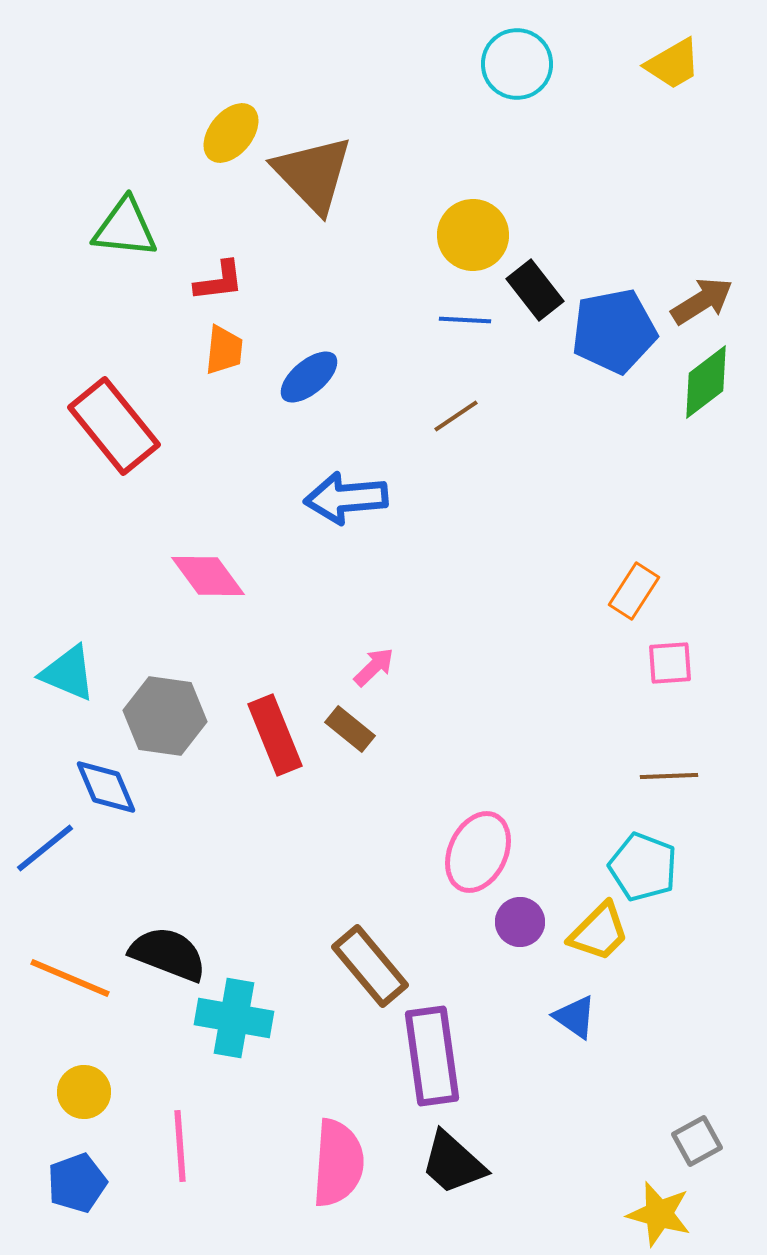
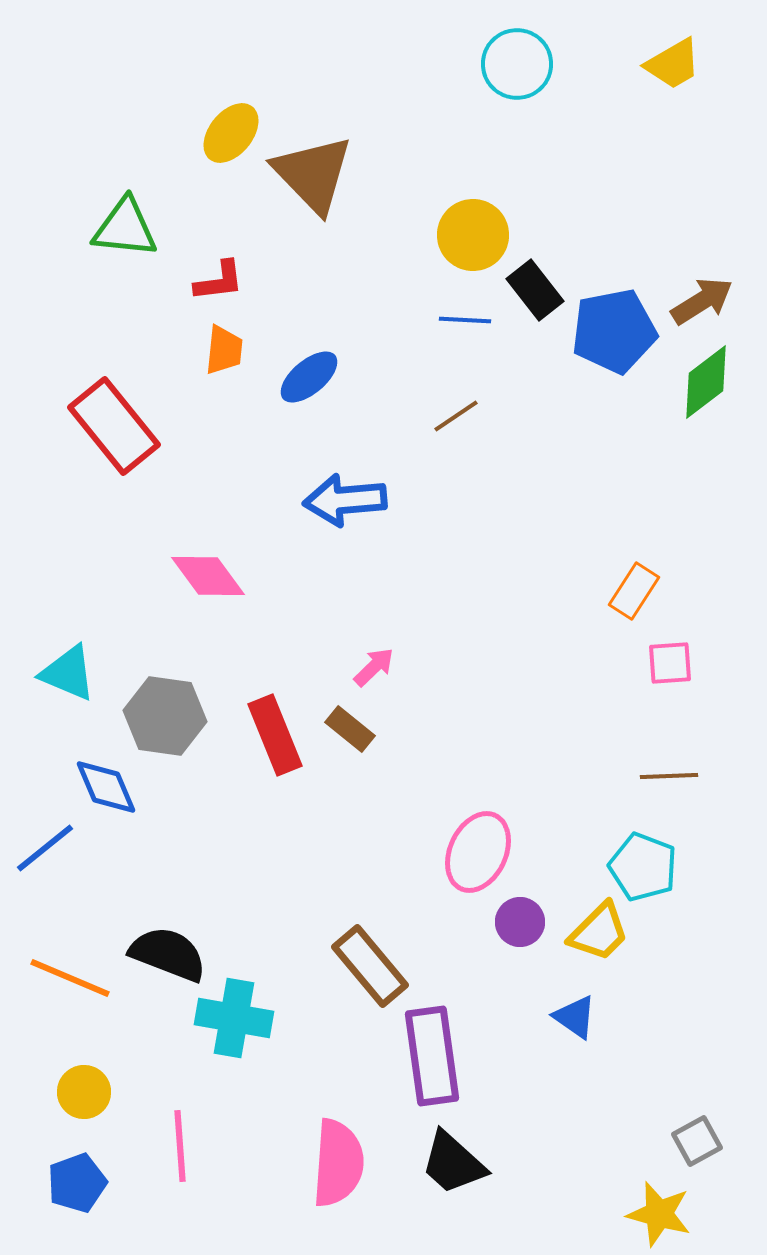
blue arrow at (346, 498): moved 1 px left, 2 px down
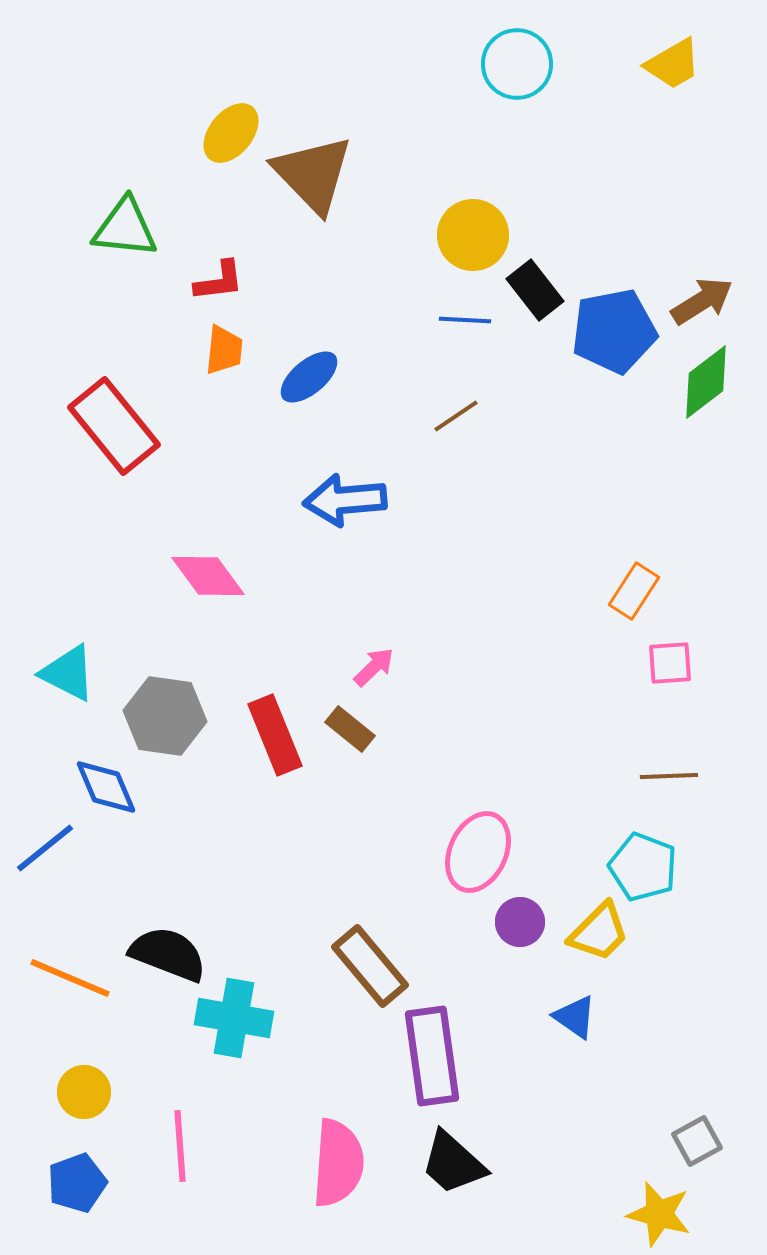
cyan triangle at (68, 673): rotated 4 degrees clockwise
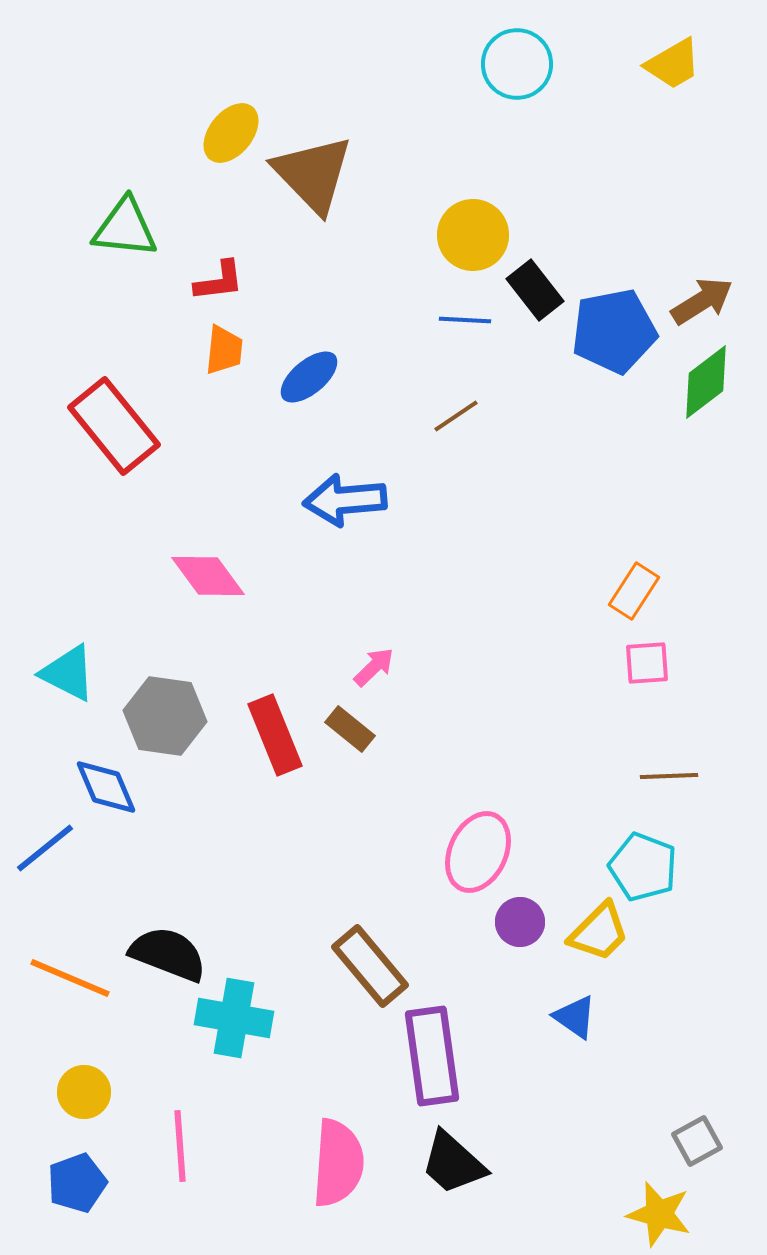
pink square at (670, 663): moved 23 px left
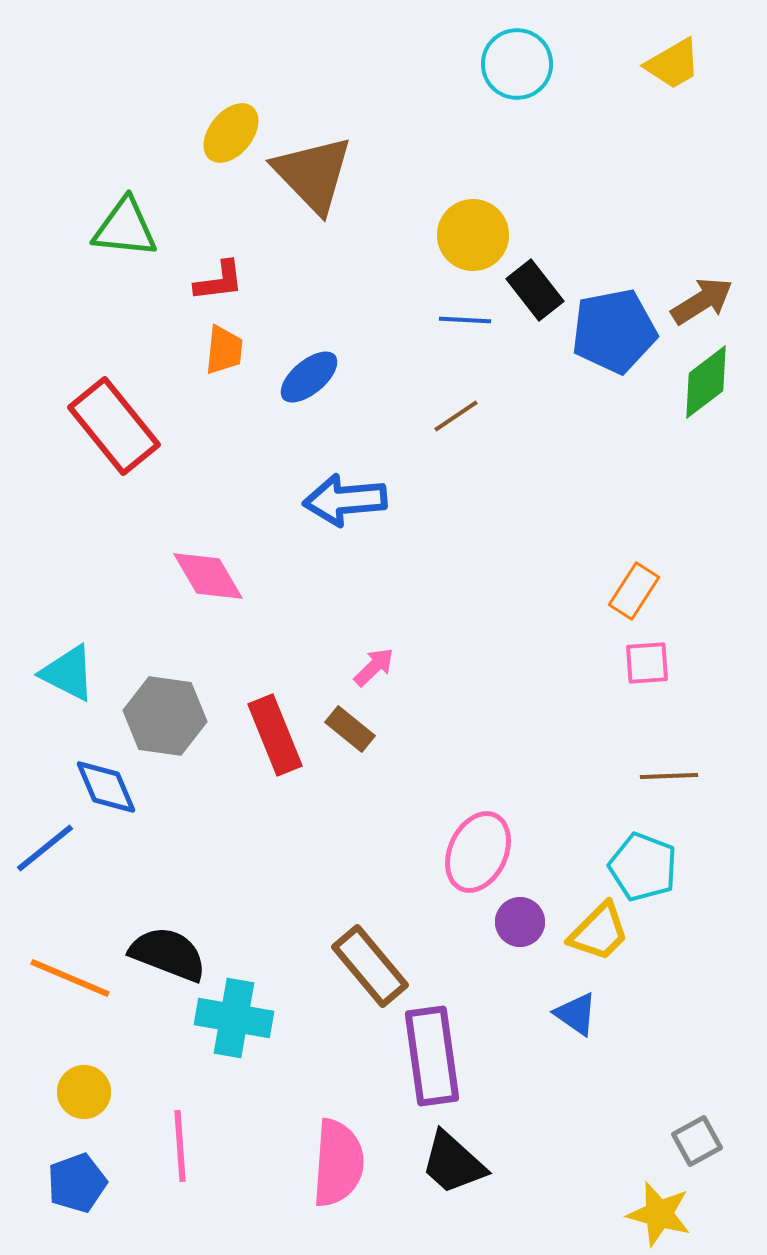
pink diamond at (208, 576): rotated 6 degrees clockwise
blue triangle at (575, 1017): moved 1 px right, 3 px up
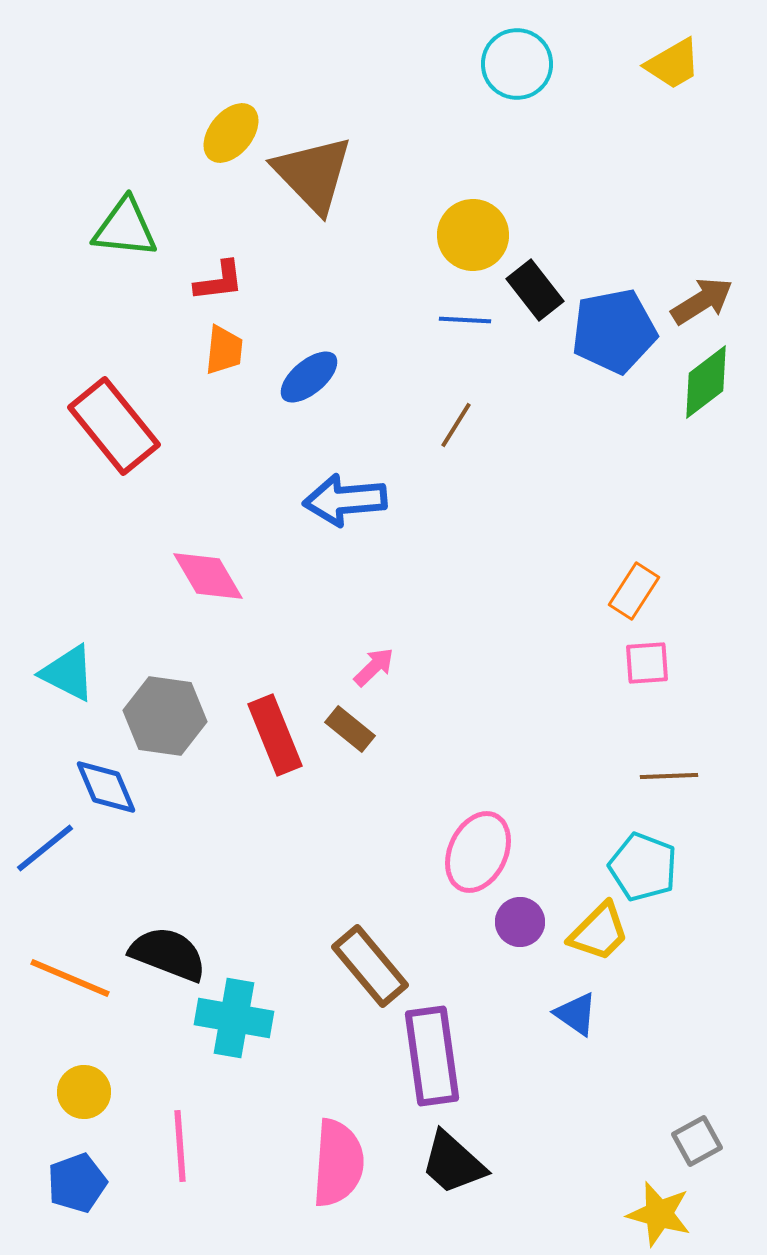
brown line at (456, 416): moved 9 px down; rotated 24 degrees counterclockwise
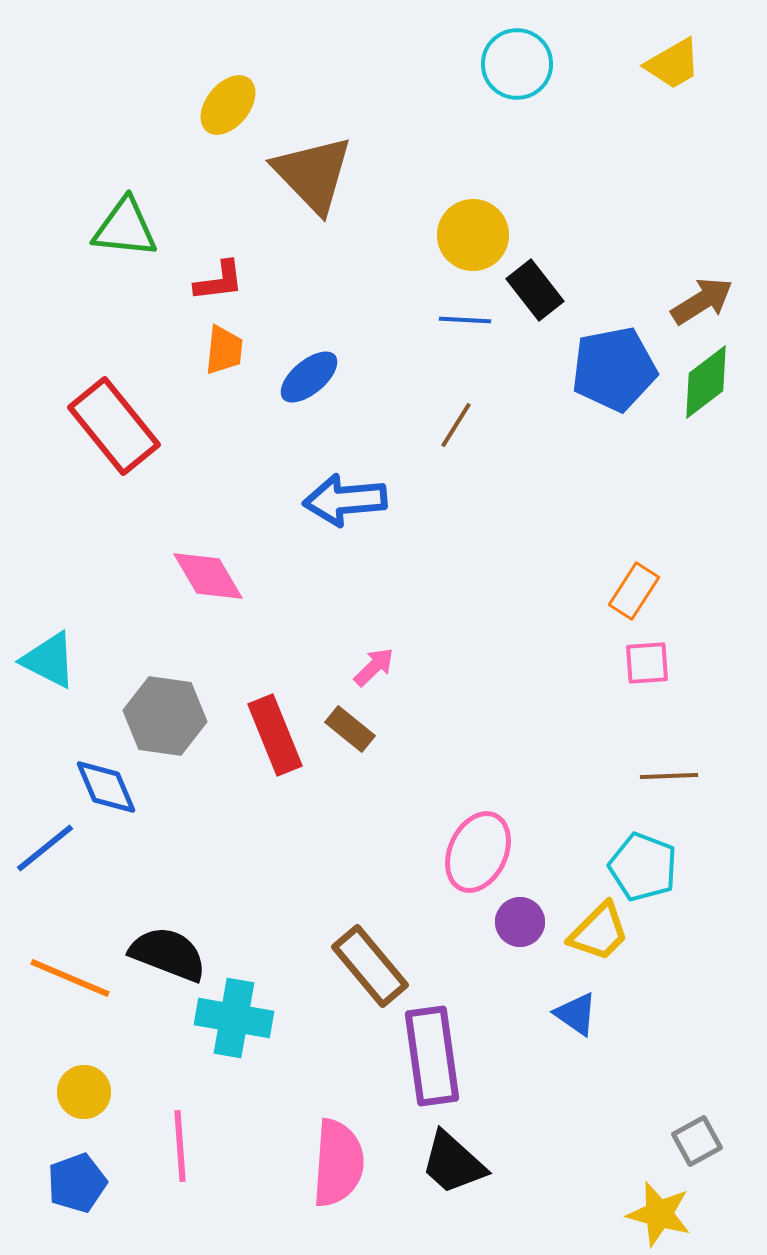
yellow ellipse at (231, 133): moved 3 px left, 28 px up
blue pentagon at (614, 331): moved 38 px down
cyan triangle at (68, 673): moved 19 px left, 13 px up
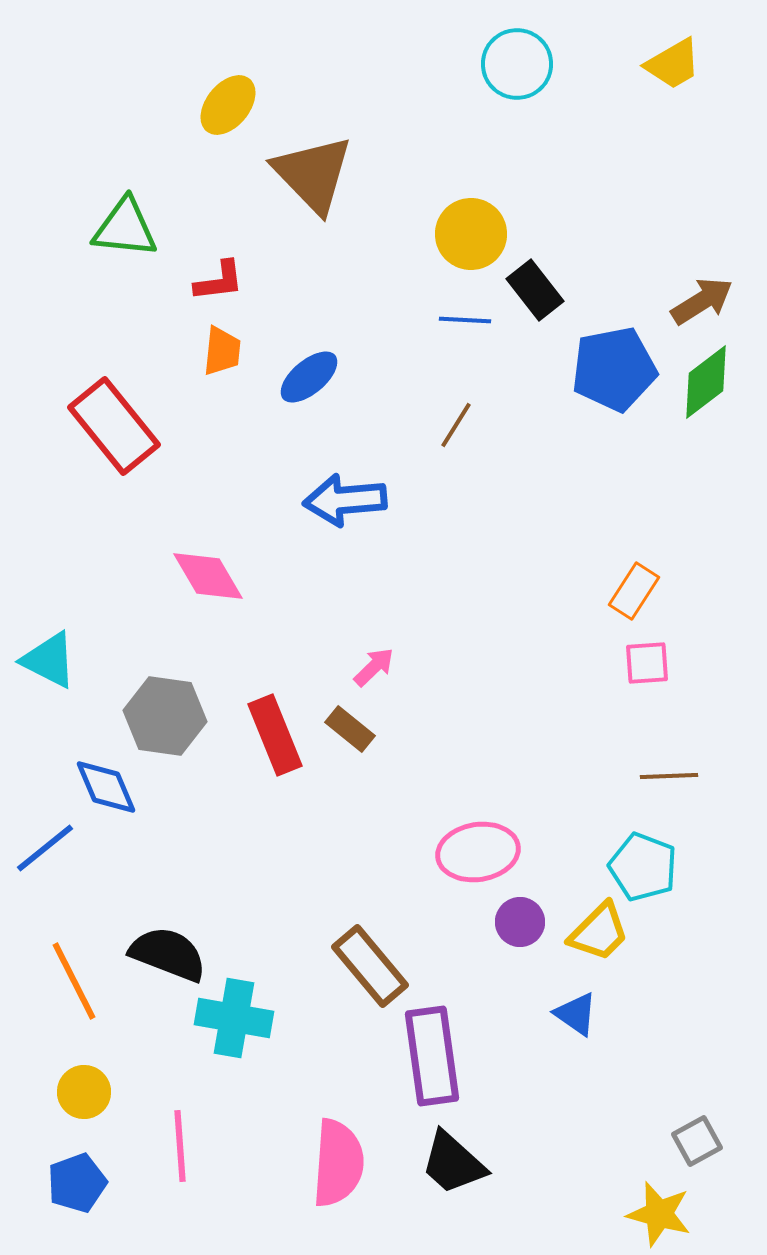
yellow circle at (473, 235): moved 2 px left, 1 px up
orange trapezoid at (224, 350): moved 2 px left, 1 px down
pink ellipse at (478, 852): rotated 56 degrees clockwise
orange line at (70, 978): moved 4 px right, 3 px down; rotated 40 degrees clockwise
